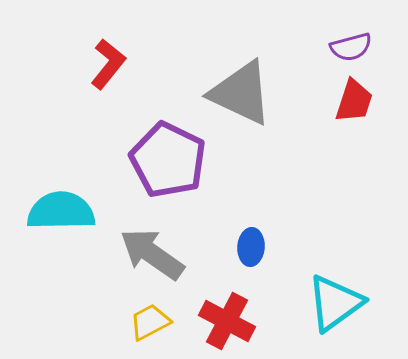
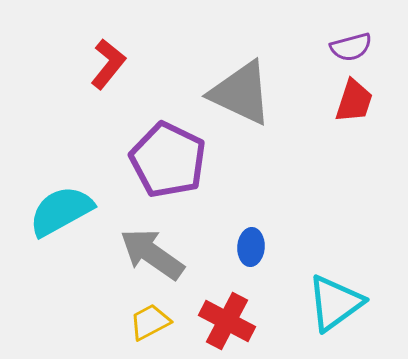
cyan semicircle: rotated 28 degrees counterclockwise
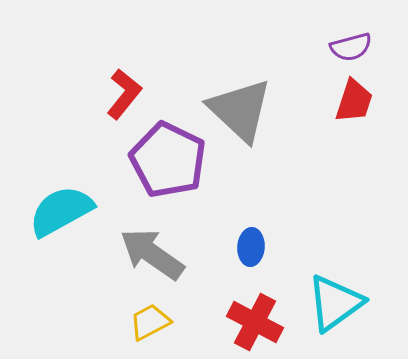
red L-shape: moved 16 px right, 30 px down
gray triangle: moved 1 px left, 17 px down; rotated 18 degrees clockwise
red cross: moved 28 px right, 1 px down
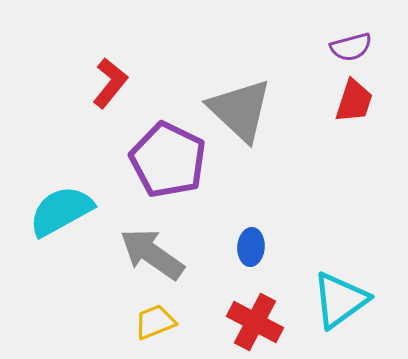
red L-shape: moved 14 px left, 11 px up
cyan triangle: moved 5 px right, 3 px up
yellow trapezoid: moved 5 px right; rotated 6 degrees clockwise
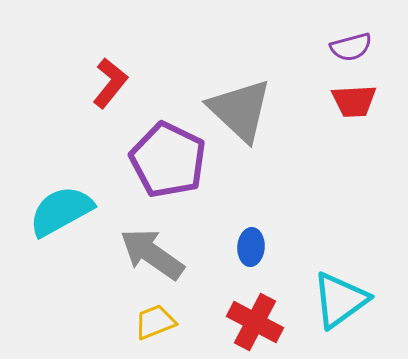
red trapezoid: rotated 69 degrees clockwise
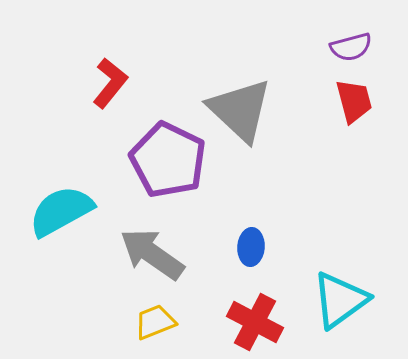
red trapezoid: rotated 102 degrees counterclockwise
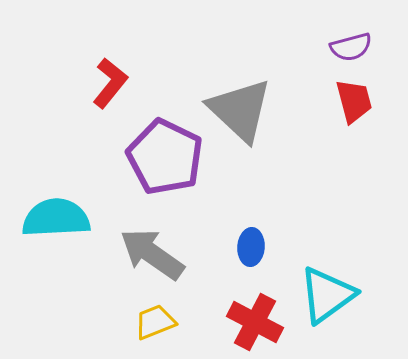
purple pentagon: moved 3 px left, 3 px up
cyan semicircle: moved 5 px left, 7 px down; rotated 26 degrees clockwise
cyan triangle: moved 13 px left, 5 px up
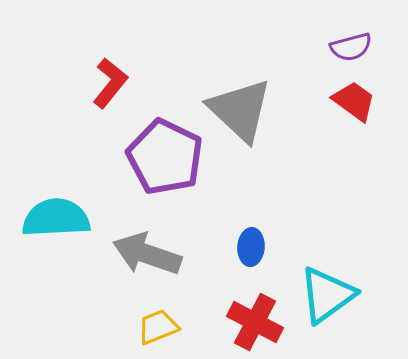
red trapezoid: rotated 39 degrees counterclockwise
gray arrow: moved 5 px left; rotated 16 degrees counterclockwise
yellow trapezoid: moved 3 px right, 5 px down
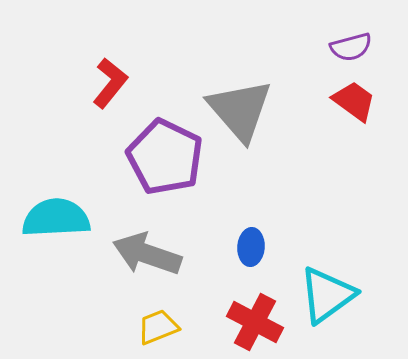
gray triangle: rotated 6 degrees clockwise
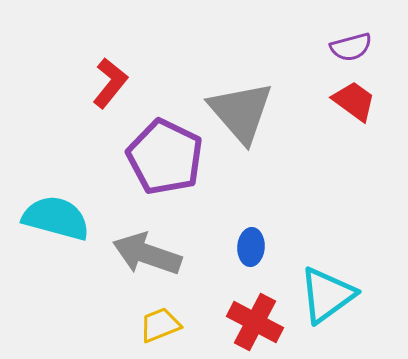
gray triangle: moved 1 px right, 2 px down
cyan semicircle: rotated 18 degrees clockwise
yellow trapezoid: moved 2 px right, 2 px up
